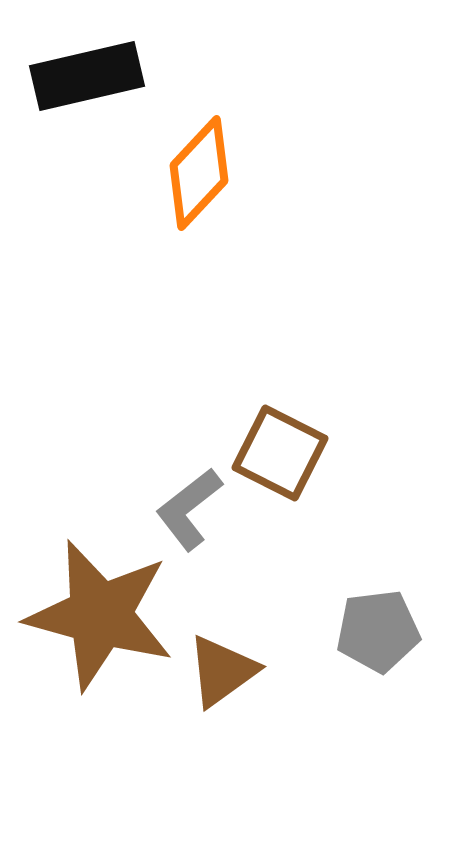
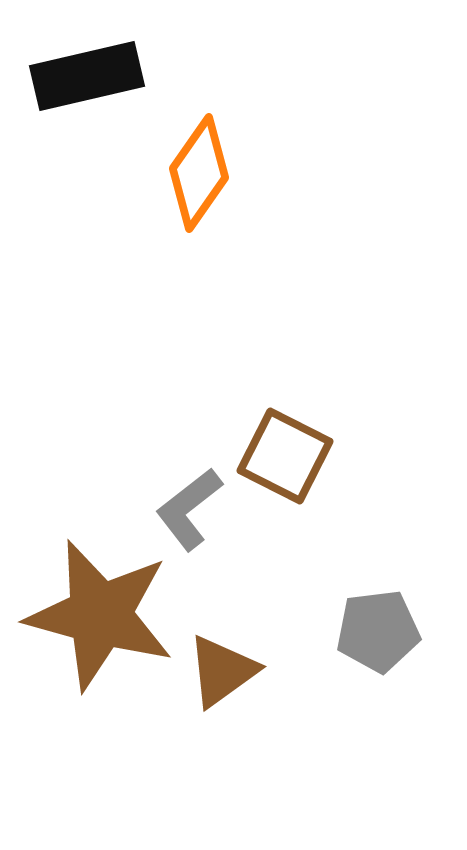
orange diamond: rotated 8 degrees counterclockwise
brown square: moved 5 px right, 3 px down
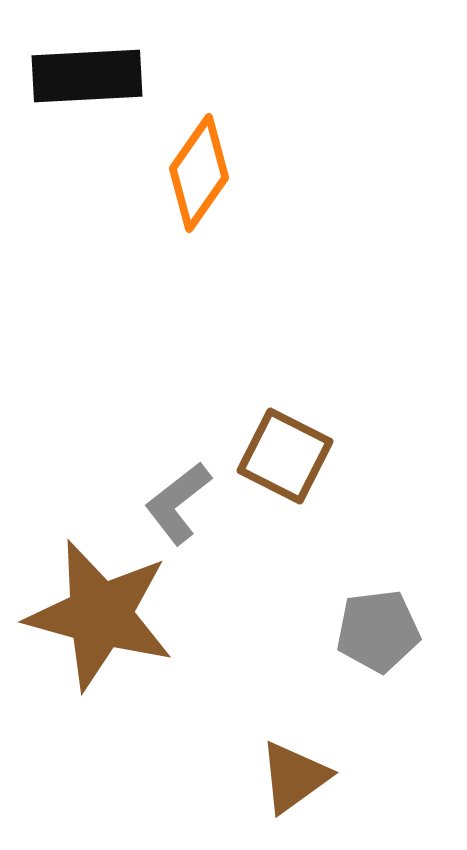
black rectangle: rotated 10 degrees clockwise
gray L-shape: moved 11 px left, 6 px up
brown triangle: moved 72 px right, 106 px down
